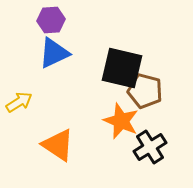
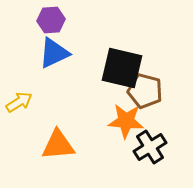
orange star: moved 5 px right; rotated 18 degrees counterclockwise
orange triangle: rotated 39 degrees counterclockwise
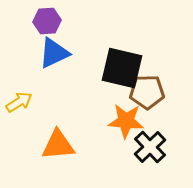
purple hexagon: moved 4 px left, 1 px down
brown pentagon: moved 2 px right, 1 px down; rotated 16 degrees counterclockwise
black cross: rotated 12 degrees counterclockwise
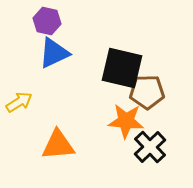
purple hexagon: rotated 16 degrees clockwise
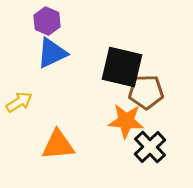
purple hexagon: rotated 12 degrees clockwise
blue triangle: moved 2 px left
black square: moved 1 px up
brown pentagon: moved 1 px left
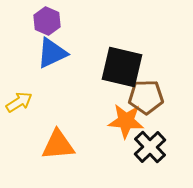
brown pentagon: moved 5 px down
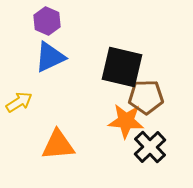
blue triangle: moved 2 px left, 4 px down
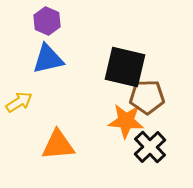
blue triangle: moved 2 px left, 2 px down; rotated 12 degrees clockwise
black square: moved 3 px right
brown pentagon: moved 1 px right
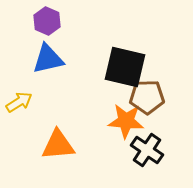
black cross: moved 3 px left, 3 px down; rotated 12 degrees counterclockwise
